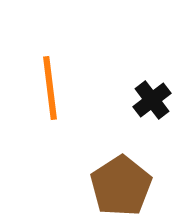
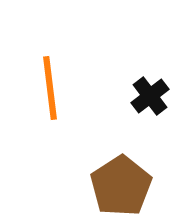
black cross: moved 2 px left, 4 px up
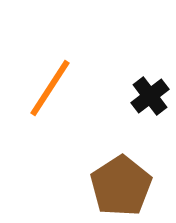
orange line: rotated 40 degrees clockwise
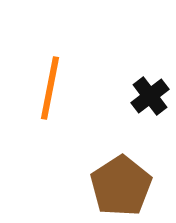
orange line: rotated 22 degrees counterclockwise
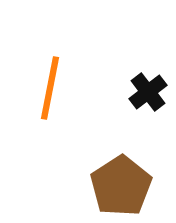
black cross: moved 2 px left, 4 px up
